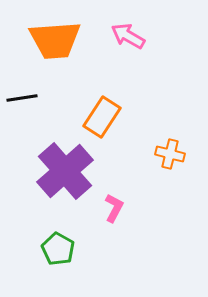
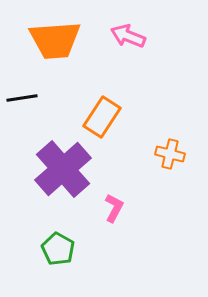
pink arrow: rotated 8 degrees counterclockwise
purple cross: moved 2 px left, 2 px up
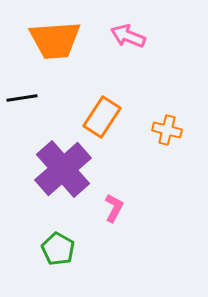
orange cross: moved 3 px left, 24 px up
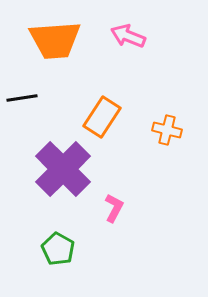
purple cross: rotated 4 degrees counterclockwise
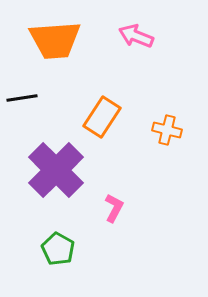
pink arrow: moved 8 px right
purple cross: moved 7 px left, 1 px down
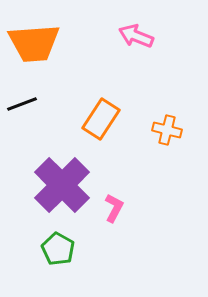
orange trapezoid: moved 21 px left, 3 px down
black line: moved 6 px down; rotated 12 degrees counterclockwise
orange rectangle: moved 1 px left, 2 px down
purple cross: moved 6 px right, 15 px down
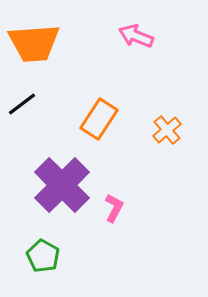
black line: rotated 16 degrees counterclockwise
orange rectangle: moved 2 px left
orange cross: rotated 36 degrees clockwise
green pentagon: moved 15 px left, 7 px down
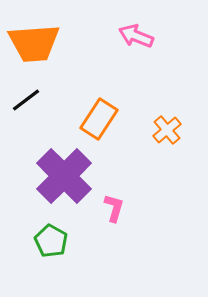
black line: moved 4 px right, 4 px up
purple cross: moved 2 px right, 9 px up
pink L-shape: rotated 12 degrees counterclockwise
green pentagon: moved 8 px right, 15 px up
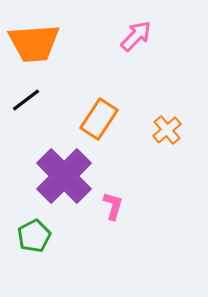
pink arrow: rotated 112 degrees clockwise
pink L-shape: moved 1 px left, 2 px up
green pentagon: moved 17 px left, 5 px up; rotated 16 degrees clockwise
